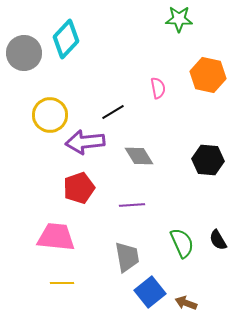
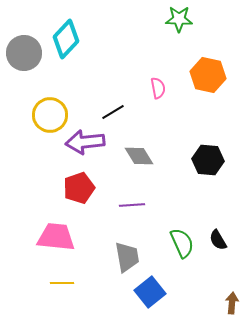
brown arrow: moved 46 px right; rotated 75 degrees clockwise
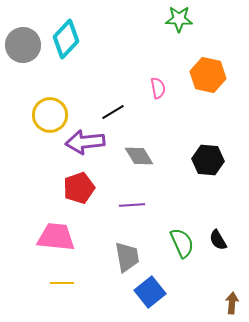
gray circle: moved 1 px left, 8 px up
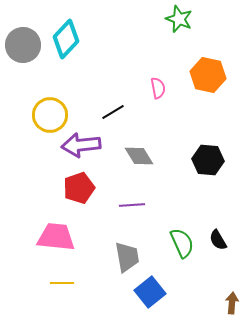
green star: rotated 20 degrees clockwise
purple arrow: moved 4 px left, 3 px down
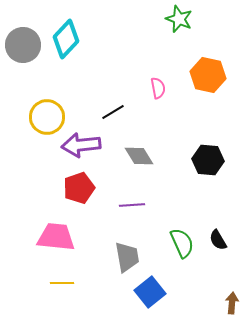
yellow circle: moved 3 px left, 2 px down
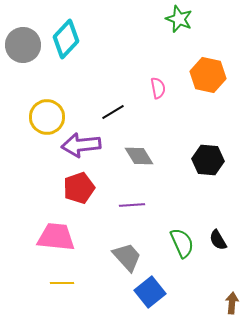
gray trapezoid: rotated 32 degrees counterclockwise
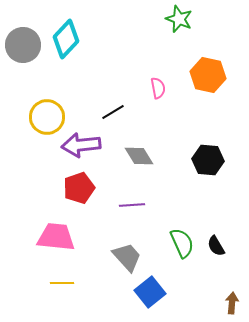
black semicircle: moved 2 px left, 6 px down
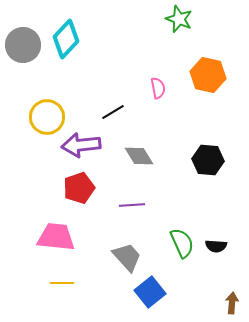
black semicircle: rotated 55 degrees counterclockwise
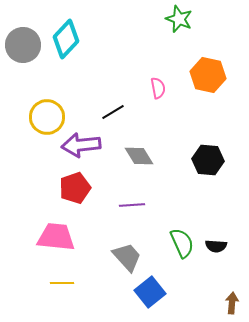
red pentagon: moved 4 px left
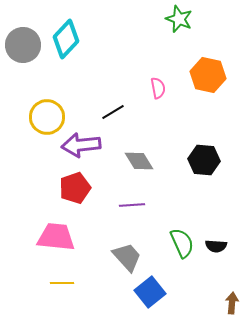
gray diamond: moved 5 px down
black hexagon: moved 4 px left
